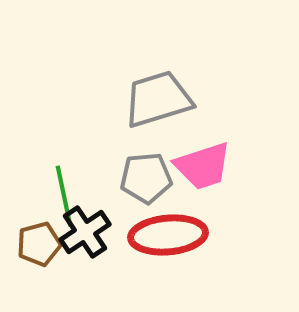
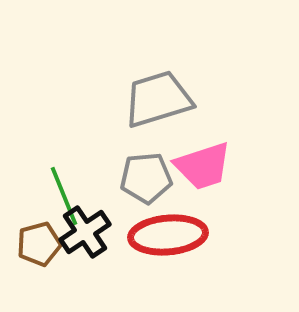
green line: rotated 10 degrees counterclockwise
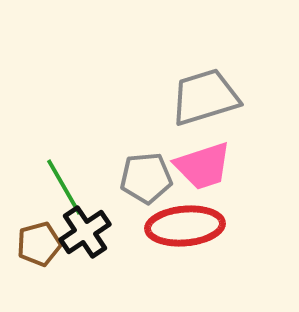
gray trapezoid: moved 47 px right, 2 px up
green line: moved 9 px up; rotated 8 degrees counterclockwise
red ellipse: moved 17 px right, 9 px up
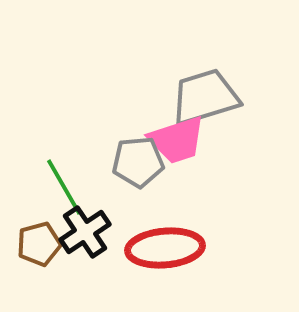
pink trapezoid: moved 26 px left, 26 px up
gray pentagon: moved 8 px left, 16 px up
red ellipse: moved 20 px left, 22 px down
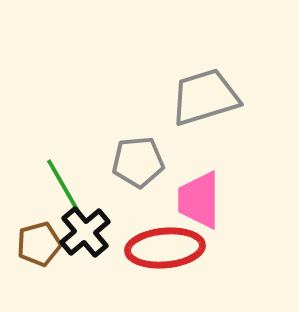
pink trapezoid: moved 22 px right, 60 px down; rotated 108 degrees clockwise
black cross: rotated 6 degrees counterclockwise
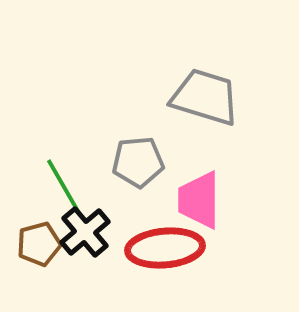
gray trapezoid: rotated 34 degrees clockwise
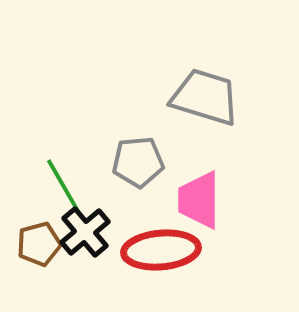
red ellipse: moved 4 px left, 2 px down
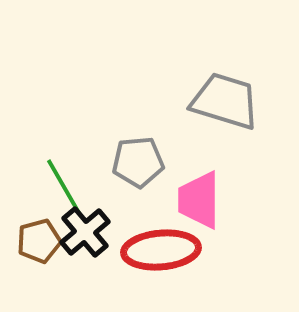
gray trapezoid: moved 20 px right, 4 px down
brown pentagon: moved 3 px up
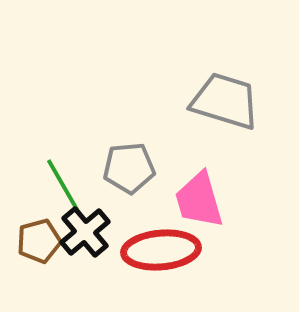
gray pentagon: moved 9 px left, 6 px down
pink trapezoid: rotated 16 degrees counterclockwise
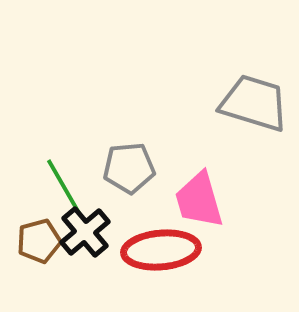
gray trapezoid: moved 29 px right, 2 px down
